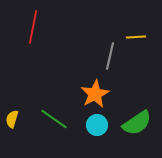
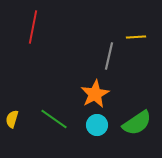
gray line: moved 1 px left
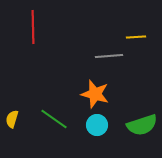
red line: rotated 12 degrees counterclockwise
gray line: rotated 72 degrees clockwise
orange star: rotated 28 degrees counterclockwise
green semicircle: moved 5 px right, 2 px down; rotated 16 degrees clockwise
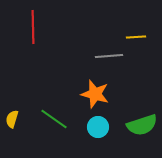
cyan circle: moved 1 px right, 2 px down
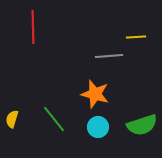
green line: rotated 16 degrees clockwise
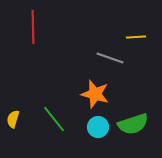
gray line: moved 1 px right, 2 px down; rotated 24 degrees clockwise
yellow semicircle: moved 1 px right
green semicircle: moved 9 px left, 1 px up
